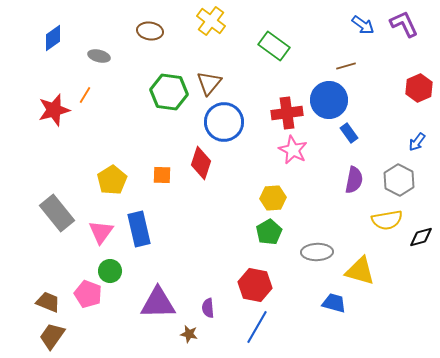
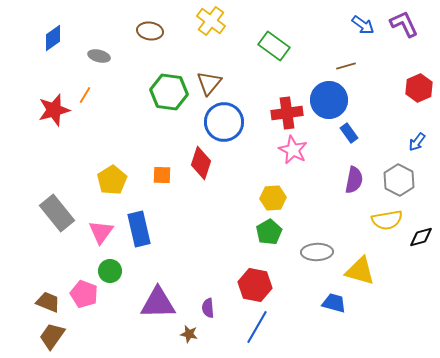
pink pentagon at (88, 294): moved 4 px left
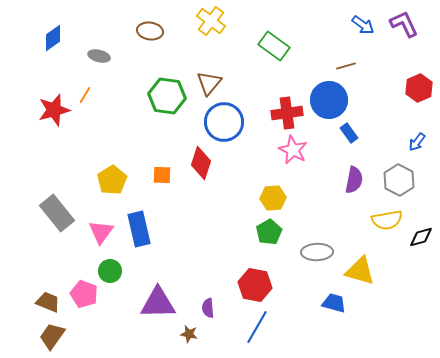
green hexagon at (169, 92): moved 2 px left, 4 px down
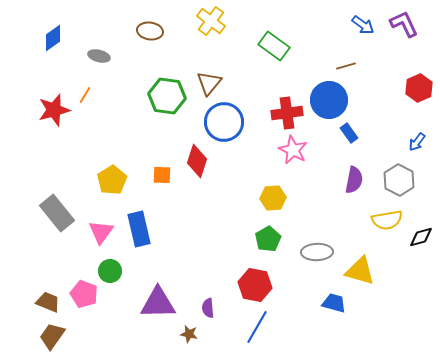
red diamond at (201, 163): moved 4 px left, 2 px up
green pentagon at (269, 232): moved 1 px left, 7 px down
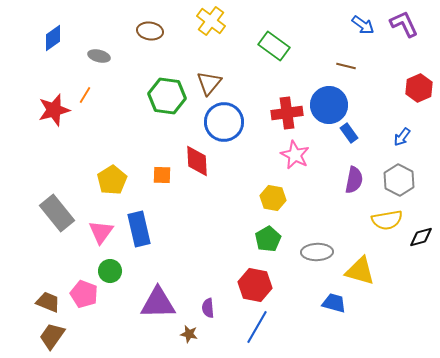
brown line at (346, 66): rotated 30 degrees clockwise
blue circle at (329, 100): moved 5 px down
blue arrow at (417, 142): moved 15 px left, 5 px up
pink star at (293, 150): moved 2 px right, 5 px down
red diamond at (197, 161): rotated 20 degrees counterclockwise
yellow hexagon at (273, 198): rotated 15 degrees clockwise
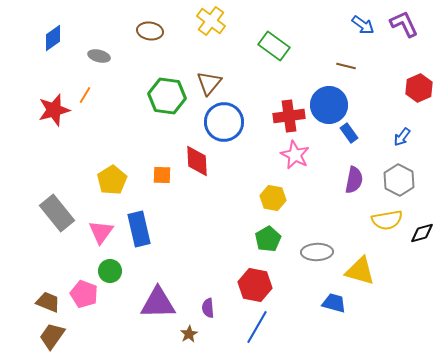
red cross at (287, 113): moved 2 px right, 3 px down
black diamond at (421, 237): moved 1 px right, 4 px up
brown star at (189, 334): rotated 30 degrees clockwise
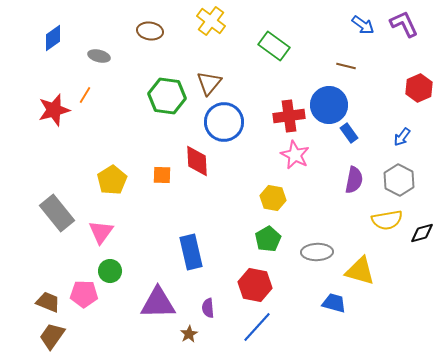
blue rectangle at (139, 229): moved 52 px right, 23 px down
pink pentagon at (84, 294): rotated 20 degrees counterclockwise
blue line at (257, 327): rotated 12 degrees clockwise
